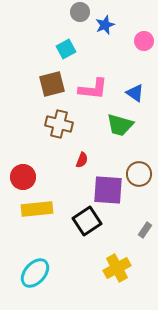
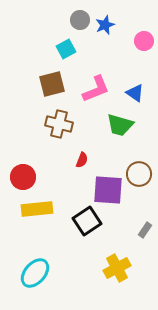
gray circle: moved 8 px down
pink L-shape: moved 3 px right; rotated 28 degrees counterclockwise
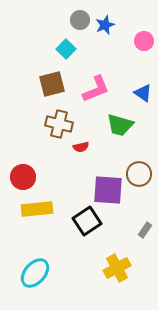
cyan square: rotated 18 degrees counterclockwise
blue triangle: moved 8 px right
red semicircle: moved 1 px left, 13 px up; rotated 56 degrees clockwise
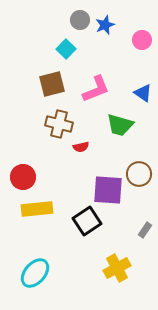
pink circle: moved 2 px left, 1 px up
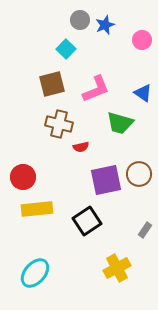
green trapezoid: moved 2 px up
purple square: moved 2 px left, 10 px up; rotated 16 degrees counterclockwise
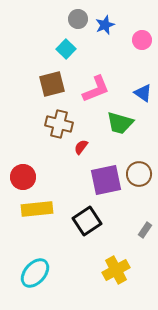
gray circle: moved 2 px left, 1 px up
red semicircle: rotated 140 degrees clockwise
yellow cross: moved 1 px left, 2 px down
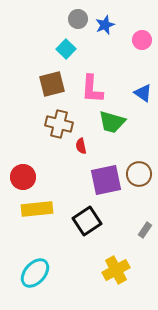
pink L-shape: moved 4 px left; rotated 116 degrees clockwise
green trapezoid: moved 8 px left, 1 px up
red semicircle: moved 1 px up; rotated 49 degrees counterclockwise
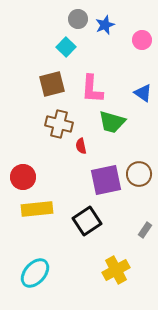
cyan square: moved 2 px up
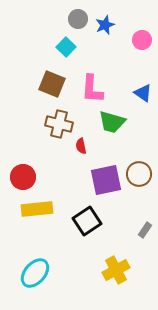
brown square: rotated 36 degrees clockwise
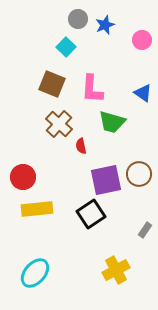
brown cross: rotated 28 degrees clockwise
black square: moved 4 px right, 7 px up
